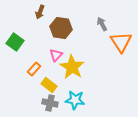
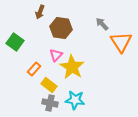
gray arrow: rotated 16 degrees counterclockwise
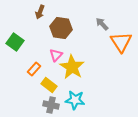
gray cross: moved 1 px right, 2 px down
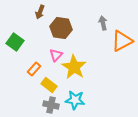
gray arrow: moved 1 px right, 1 px up; rotated 32 degrees clockwise
orange triangle: moved 1 px right, 1 px up; rotated 35 degrees clockwise
yellow star: moved 2 px right
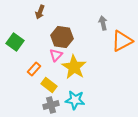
brown hexagon: moved 1 px right, 9 px down
gray cross: rotated 28 degrees counterclockwise
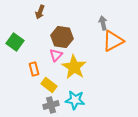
orange triangle: moved 9 px left
orange rectangle: rotated 56 degrees counterclockwise
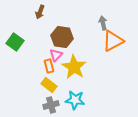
orange rectangle: moved 15 px right, 3 px up
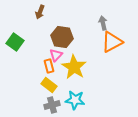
orange triangle: moved 1 px left, 1 px down
gray cross: moved 1 px right
